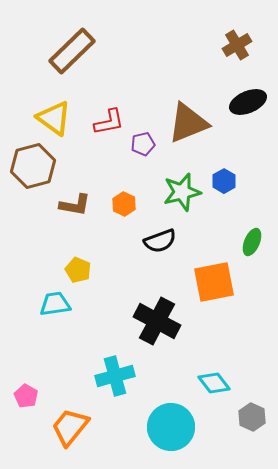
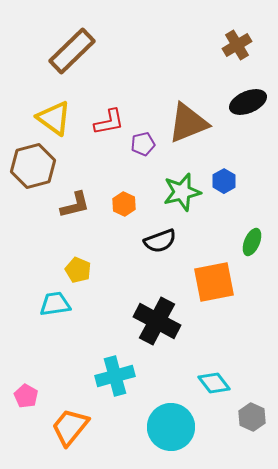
brown L-shape: rotated 24 degrees counterclockwise
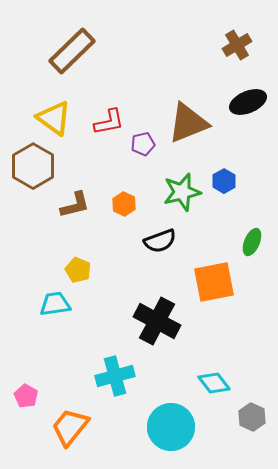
brown hexagon: rotated 15 degrees counterclockwise
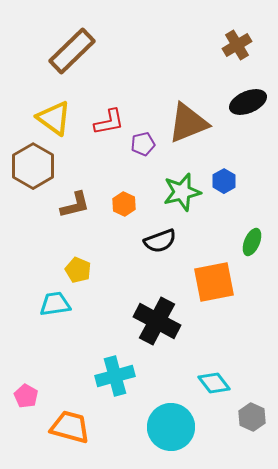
orange trapezoid: rotated 66 degrees clockwise
